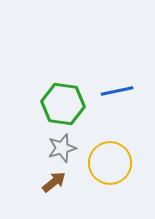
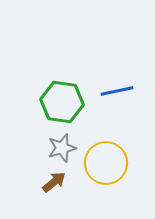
green hexagon: moved 1 px left, 2 px up
yellow circle: moved 4 px left
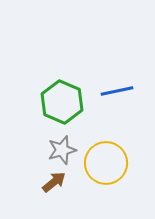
green hexagon: rotated 15 degrees clockwise
gray star: moved 2 px down
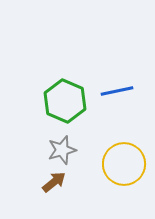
green hexagon: moved 3 px right, 1 px up
yellow circle: moved 18 px right, 1 px down
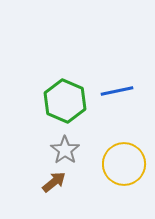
gray star: moved 3 px right; rotated 20 degrees counterclockwise
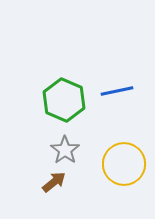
green hexagon: moved 1 px left, 1 px up
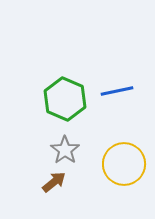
green hexagon: moved 1 px right, 1 px up
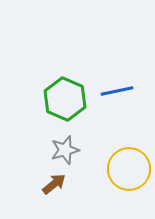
gray star: rotated 20 degrees clockwise
yellow circle: moved 5 px right, 5 px down
brown arrow: moved 2 px down
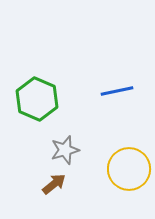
green hexagon: moved 28 px left
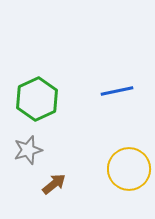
green hexagon: rotated 12 degrees clockwise
gray star: moved 37 px left
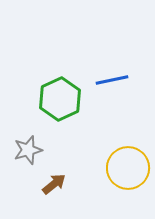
blue line: moved 5 px left, 11 px up
green hexagon: moved 23 px right
yellow circle: moved 1 px left, 1 px up
